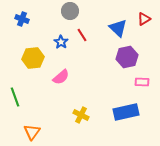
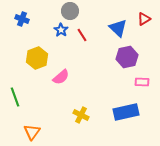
blue star: moved 12 px up
yellow hexagon: moved 4 px right; rotated 15 degrees counterclockwise
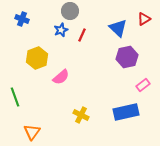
blue star: rotated 16 degrees clockwise
red line: rotated 56 degrees clockwise
pink rectangle: moved 1 px right, 3 px down; rotated 40 degrees counterclockwise
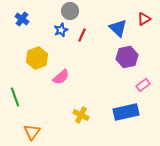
blue cross: rotated 16 degrees clockwise
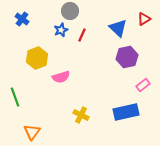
pink semicircle: rotated 24 degrees clockwise
